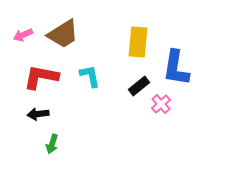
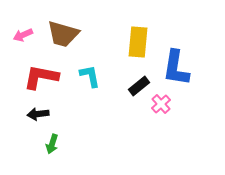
brown trapezoid: rotated 48 degrees clockwise
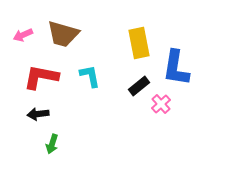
yellow rectangle: moved 1 px right, 1 px down; rotated 16 degrees counterclockwise
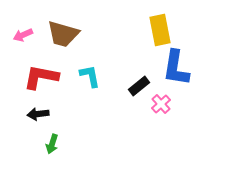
yellow rectangle: moved 21 px right, 13 px up
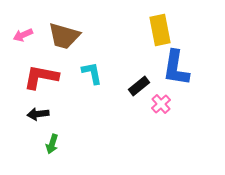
brown trapezoid: moved 1 px right, 2 px down
cyan L-shape: moved 2 px right, 3 px up
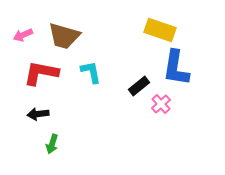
yellow rectangle: rotated 60 degrees counterclockwise
cyan L-shape: moved 1 px left, 1 px up
red L-shape: moved 4 px up
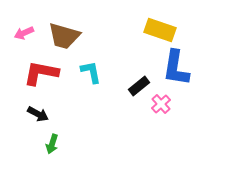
pink arrow: moved 1 px right, 2 px up
black arrow: rotated 145 degrees counterclockwise
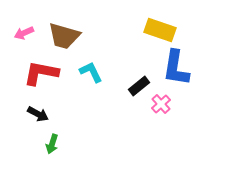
cyan L-shape: rotated 15 degrees counterclockwise
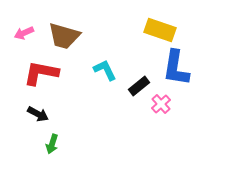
cyan L-shape: moved 14 px right, 2 px up
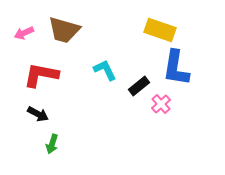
brown trapezoid: moved 6 px up
red L-shape: moved 2 px down
